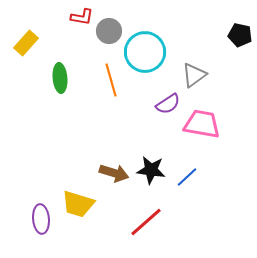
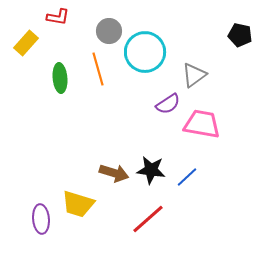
red L-shape: moved 24 px left
orange line: moved 13 px left, 11 px up
red line: moved 2 px right, 3 px up
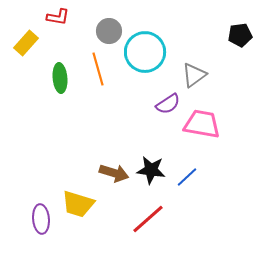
black pentagon: rotated 20 degrees counterclockwise
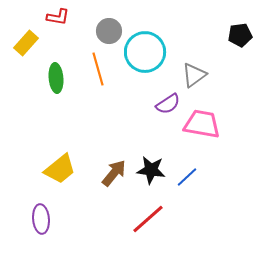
green ellipse: moved 4 px left
brown arrow: rotated 68 degrees counterclockwise
yellow trapezoid: moved 18 px left, 35 px up; rotated 56 degrees counterclockwise
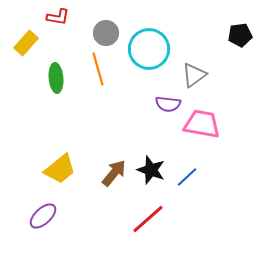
gray circle: moved 3 px left, 2 px down
cyan circle: moved 4 px right, 3 px up
purple semicircle: rotated 40 degrees clockwise
black star: rotated 12 degrees clockwise
purple ellipse: moved 2 px right, 3 px up; rotated 52 degrees clockwise
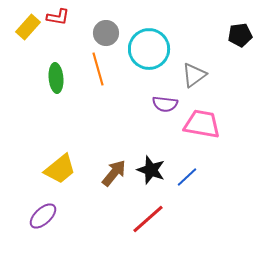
yellow rectangle: moved 2 px right, 16 px up
purple semicircle: moved 3 px left
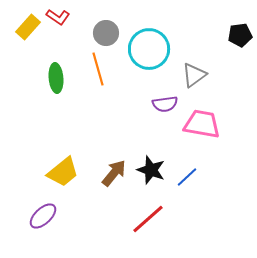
red L-shape: rotated 25 degrees clockwise
purple semicircle: rotated 15 degrees counterclockwise
yellow trapezoid: moved 3 px right, 3 px down
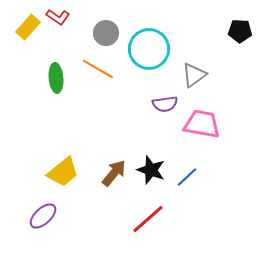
black pentagon: moved 4 px up; rotated 10 degrees clockwise
orange line: rotated 44 degrees counterclockwise
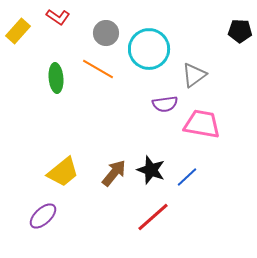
yellow rectangle: moved 10 px left, 4 px down
red line: moved 5 px right, 2 px up
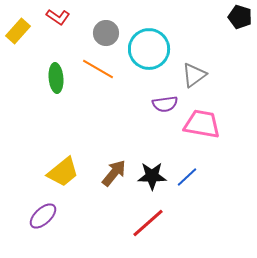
black pentagon: moved 14 px up; rotated 15 degrees clockwise
black star: moved 1 px right, 6 px down; rotated 20 degrees counterclockwise
red line: moved 5 px left, 6 px down
